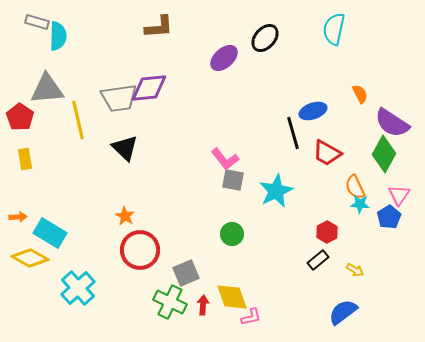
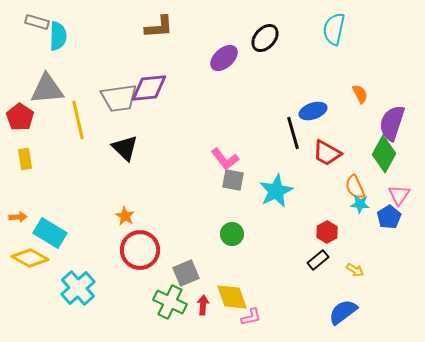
purple semicircle at (392, 123): rotated 75 degrees clockwise
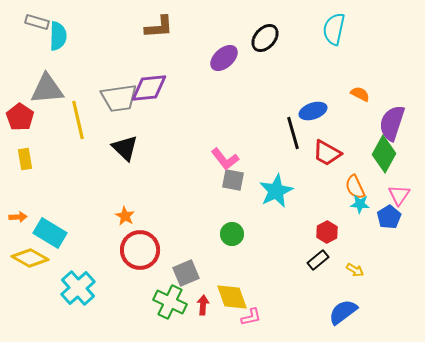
orange semicircle at (360, 94): rotated 36 degrees counterclockwise
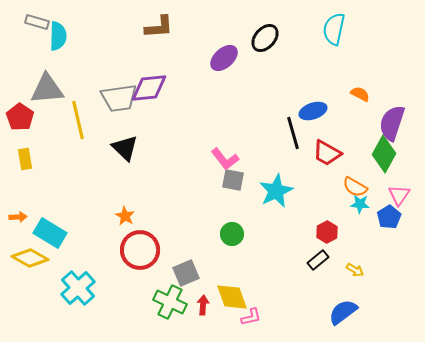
orange semicircle at (355, 187): rotated 35 degrees counterclockwise
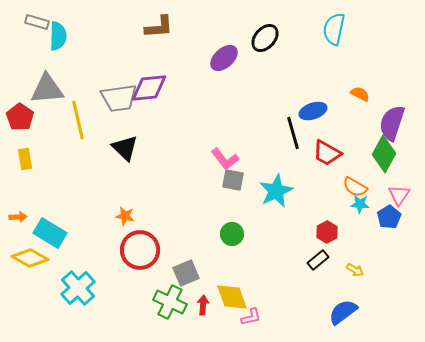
orange star at (125, 216): rotated 18 degrees counterclockwise
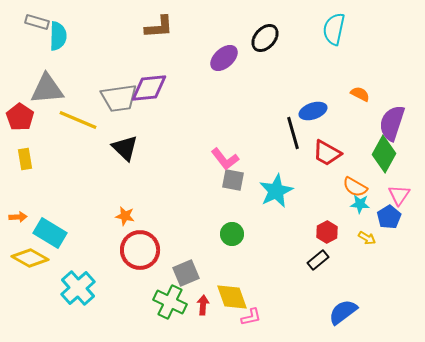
yellow line at (78, 120): rotated 54 degrees counterclockwise
yellow arrow at (355, 270): moved 12 px right, 32 px up
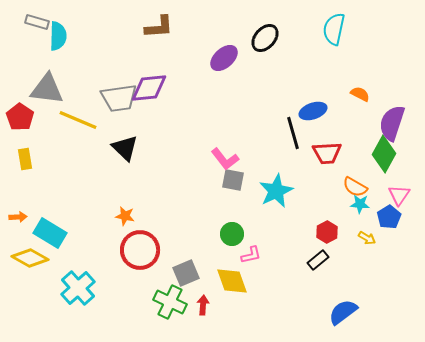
gray triangle at (47, 89): rotated 12 degrees clockwise
red trapezoid at (327, 153): rotated 32 degrees counterclockwise
yellow diamond at (232, 297): moved 16 px up
pink L-shape at (251, 317): moved 62 px up
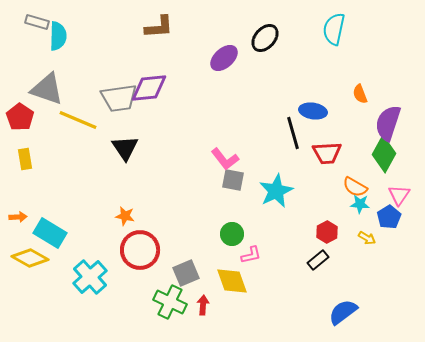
gray triangle at (47, 89): rotated 12 degrees clockwise
orange semicircle at (360, 94): rotated 138 degrees counterclockwise
blue ellipse at (313, 111): rotated 28 degrees clockwise
purple semicircle at (392, 123): moved 4 px left
black triangle at (125, 148): rotated 12 degrees clockwise
cyan cross at (78, 288): moved 12 px right, 11 px up
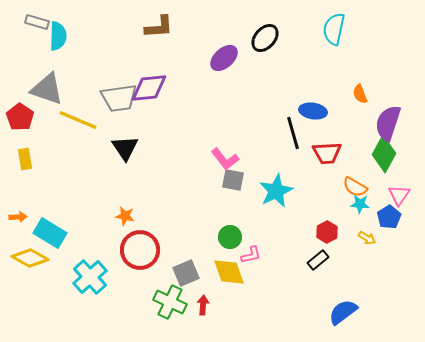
green circle at (232, 234): moved 2 px left, 3 px down
yellow diamond at (232, 281): moved 3 px left, 9 px up
